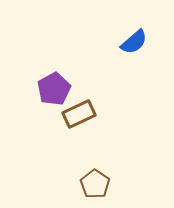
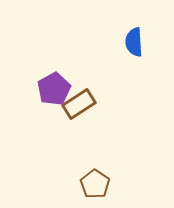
blue semicircle: rotated 128 degrees clockwise
brown rectangle: moved 10 px up; rotated 8 degrees counterclockwise
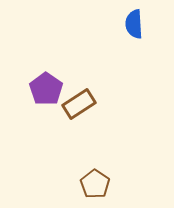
blue semicircle: moved 18 px up
purple pentagon: moved 8 px left; rotated 8 degrees counterclockwise
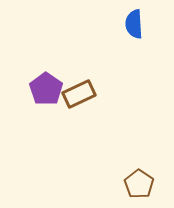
brown rectangle: moved 10 px up; rotated 8 degrees clockwise
brown pentagon: moved 44 px right
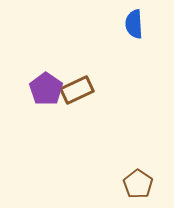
brown rectangle: moved 2 px left, 4 px up
brown pentagon: moved 1 px left
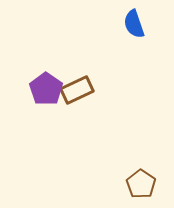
blue semicircle: rotated 16 degrees counterclockwise
brown pentagon: moved 3 px right
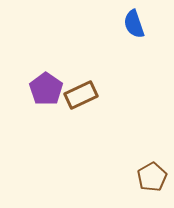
brown rectangle: moved 4 px right, 5 px down
brown pentagon: moved 11 px right, 7 px up; rotated 8 degrees clockwise
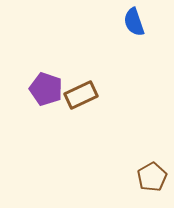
blue semicircle: moved 2 px up
purple pentagon: rotated 16 degrees counterclockwise
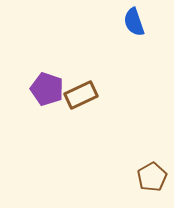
purple pentagon: moved 1 px right
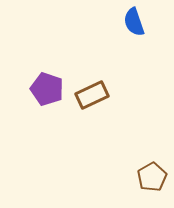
brown rectangle: moved 11 px right
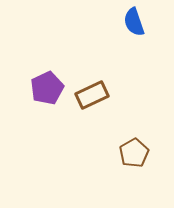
purple pentagon: moved 1 px up; rotated 28 degrees clockwise
brown pentagon: moved 18 px left, 24 px up
